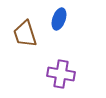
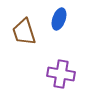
brown trapezoid: moved 1 px left, 2 px up
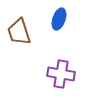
brown trapezoid: moved 5 px left
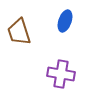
blue ellipse: moved 6 px right, 2 px down
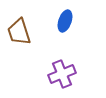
purple cross: moved 1 px right; rotated 32 degrees counterclockwise
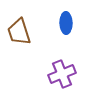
blue ellipse: moved 1 px right, 2 px down; rotated 20 degrees counterclockwise
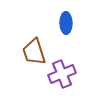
brown trapezoid: moved 15 px right, 20 px down
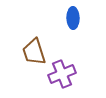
blue ellipse: moved 7 px right, 5 px up
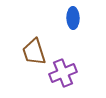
purple cross: moved 1 px right, 1 px up
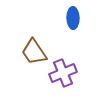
brown trapezoid: rotated 16 degrees counterclockwise
